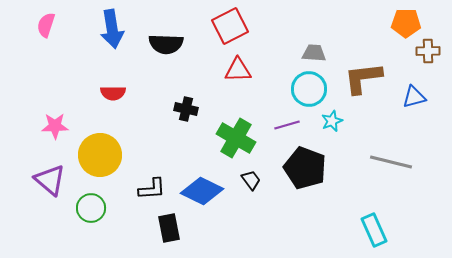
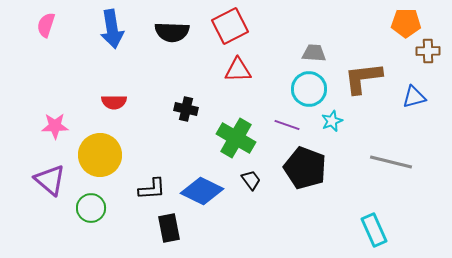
black semicircle: moved 6 px right, 12 px up
red semicircle: moved 1 px right, 9 px down
purple line: rotated 35 degrees clockwise
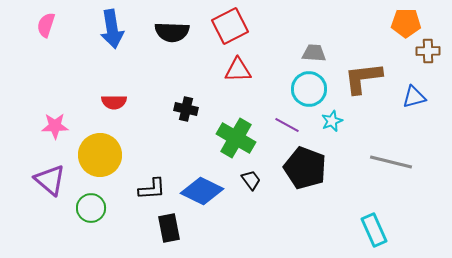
purple line: rotated 10 degrees clockwise
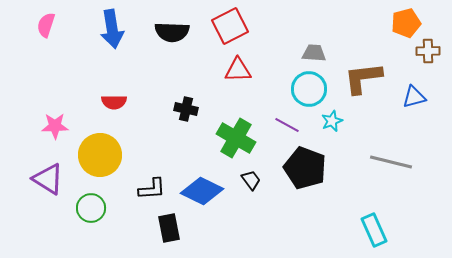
orange pentagon: rotated 16 degrees counterclockwise
purple triangle: moved 2 px left, 1 px up; rotated 8 degrees counterclockwise
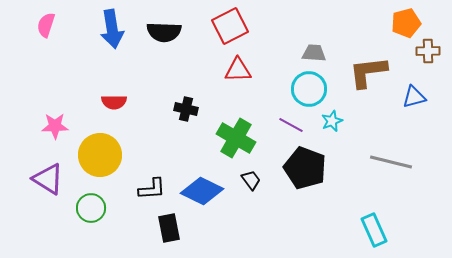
black semicircle: moved 8 px left
brown L-shape: moved 5 px right, 6 px up
purple line: moved 4 px right
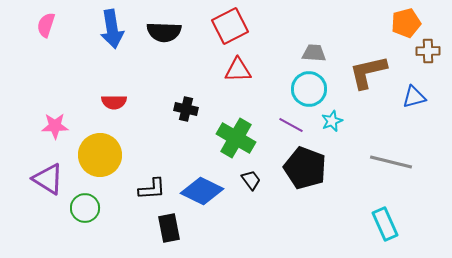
brown L-shape: rotated 6 degrees counterclockwise
green circle: moved 6 px left
cyan rectangle: moved 11 px right, 6 px up
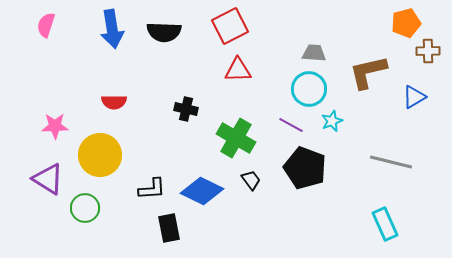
blue triangle: rotated 15 degrees counterclockwise
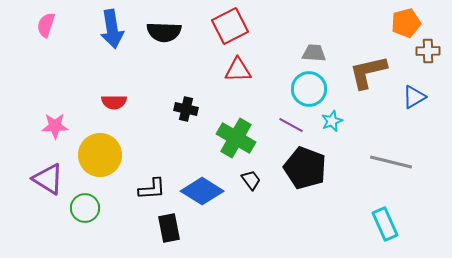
blue diamond: rotated 6 degrees clockwise
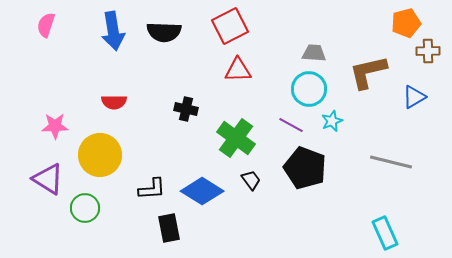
blue arrow: moved 1 px right, 2 px down
green cross: rotated 6 degrees clockwise
cyan rectangle: moved 9 px down
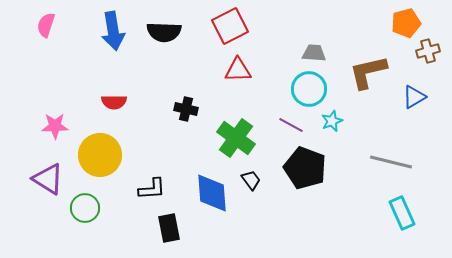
brown cross: rotated 15 degrees counterclockwise
blue diamond: moved 10 px right, 2 px down; rotated 54 degrees clockwise
cyan rectangle: moved 17 px right, 20 px up
